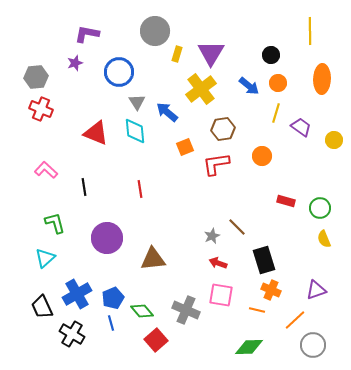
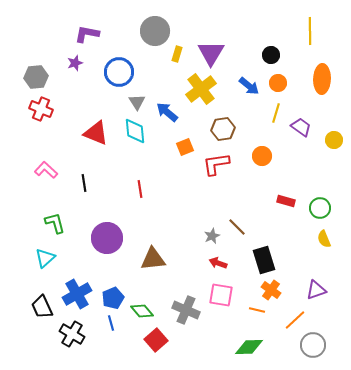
black line at (84, 187): moved 4 px up
orange cross at (271, 290): rotated 12 degrees clockwise
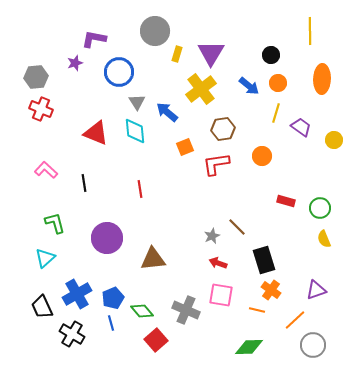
purple L-shape at (87, 34): moved 7 px right, 5 px down
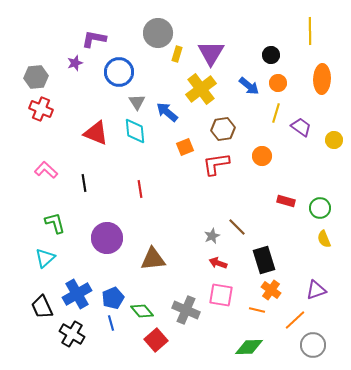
gray circle at (155, 31): moved 3 px right, 2 px down
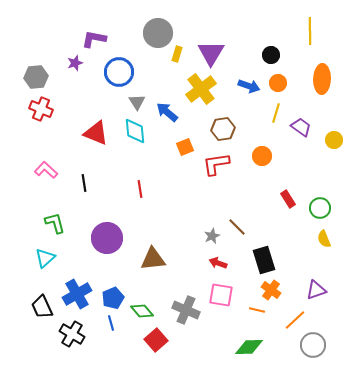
blue arrow at (249, 86): rotated 20 degrees counterclockwise
red rectangle at (286, 201): moved 2 px right, 2 px up; rotated 42 degrees clockwise
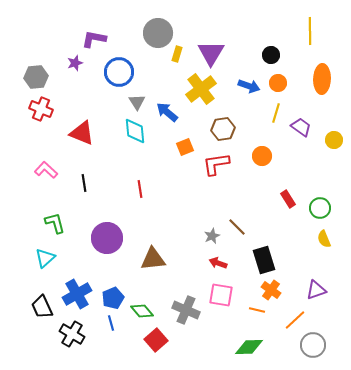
red triangle at (96, 133): moved 14 px left
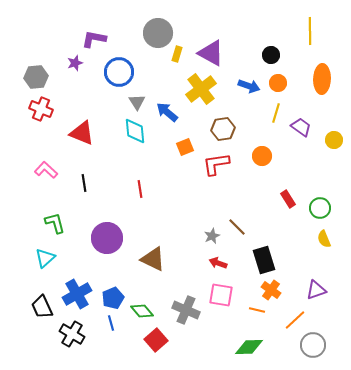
purple triangle at (211, 53): rotated 32 degrees counterclockwise
brown triangle at (153, 259): rotated 32 degrees clockwise
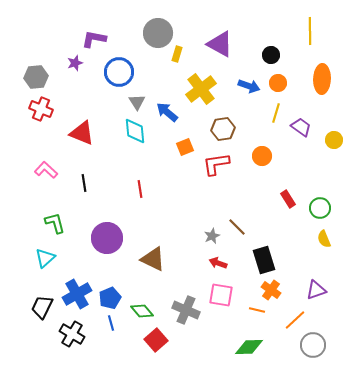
purple triangle at (211, 53): moved 9 px right, 9 px up
blue pentagon at (113, 298): moved 3 px left
black trapezoid at (42, 307): rotated 50 degrees clockwise
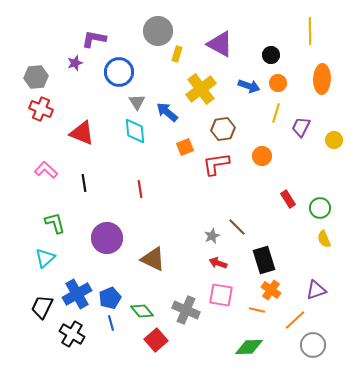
gray circle at (158, 33): moved 2 px up
purple trapezoid at (301, 127): rotated 100 degrees counterclockwise
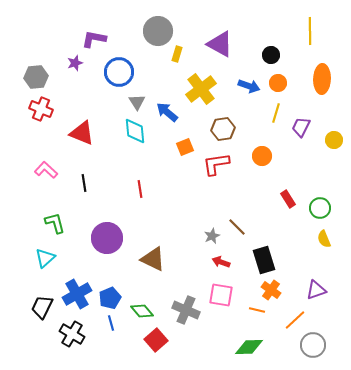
red arrow at (218, 263): moved 3 px right, 1 px up
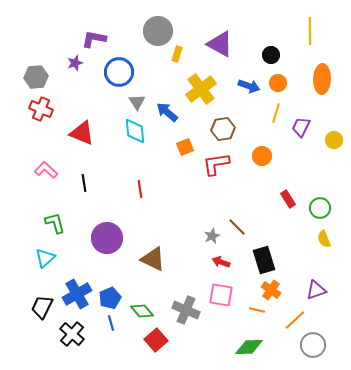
black cross at (72, 334): rotated 10 degrees clockwise
